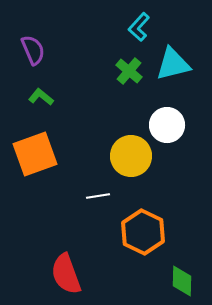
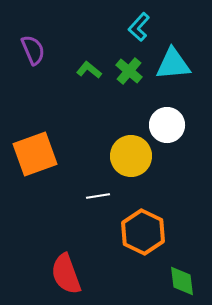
cyan triangle: rotated 9 degrees clockwise
green L-shape: moved 48 px right, 27 px up
green diamond: rotated 8 degrees counterclockwise
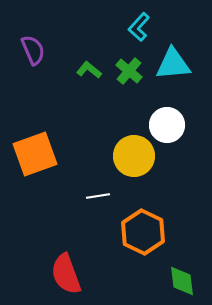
yellow circle: moved 3 px right
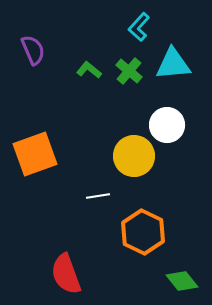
green diamond: rotated 32 degrees counterclockwise
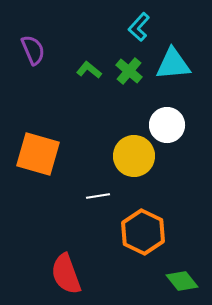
orange square: moved 3 px right; rotated 36 degrees clockwise
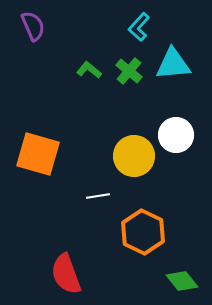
purple semicircle: moved 24 px up
white circle: moved 9 px right, 10 px down
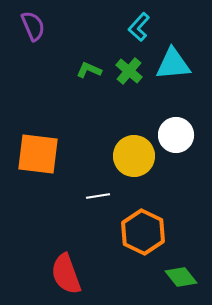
green L-shape: rotated 15 degrees counterclockwise
orange square: rotated 9 degrees counterclockwise
green diamond: moved 1 px left, 4 px up
